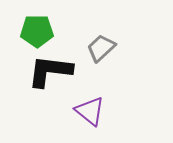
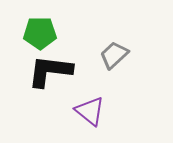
green pentagon: moved 3 px right, 2 px down
gray trapezoid: moved 13 px right, 7 px down
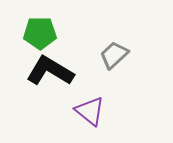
black L-shape: rotated 24 degrees clockwise
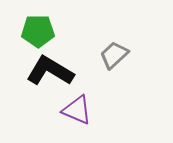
green pentagon: moved 2 px left, 2 px up
purple triangle: moved 13 px left, 1 px up; rotated 16 degrees counterclockwise
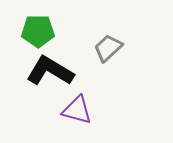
gray trapezoid: moved 6 px left, 7 px up
purple triangle: rotated 8 degrees counterclockwise
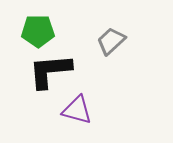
gray trapezoid: moved 3 px right, 7 px up
black L-shape: rotated 36 degrees counterclockwise
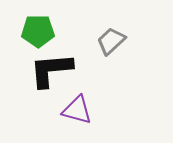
black L-shape: moved 1 px right, 1 px up
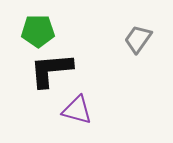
gray trapezoid: moved 27 px right, 2 px up; rotated 12 degrees counterclockwise
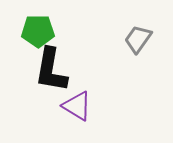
black L-shape: rotated 75 degrees counterclockwise
purple triangle: moved 4 px up; rotated 16 degrees clockwise
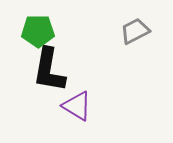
gray trapezoid: moved 3 px left, 8 px up; rotated 28 degrees clockwise
black L-shape: moved 2 px left
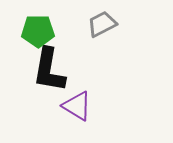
gray trapezoid: moved 33 px left, 7 px up
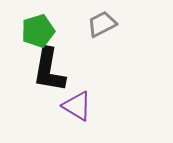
green pentagon: rotated 16 degrees counterclockwise
